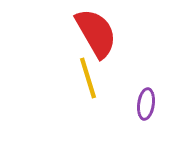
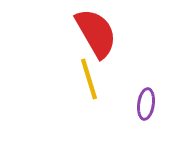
yellow line: moved 1 px right, 1 px down
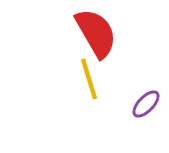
purple ellipse: rotated 36 degrees clockwise
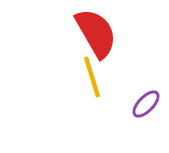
yellow line: moved 3 px right, 2 px up
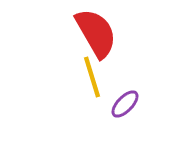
purple ellipse: moved 21 px left
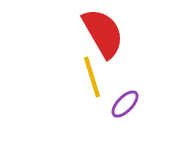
red semicircle: moved 7 px right
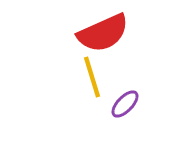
red semicircle: rotated 96 degrees clockwise
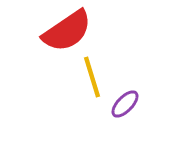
red semicircle: moved 36 px left, 2 px up; rotated 10 degrees counterclockwise
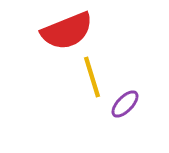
red semicircle: rotated 12 degrees clockwise
